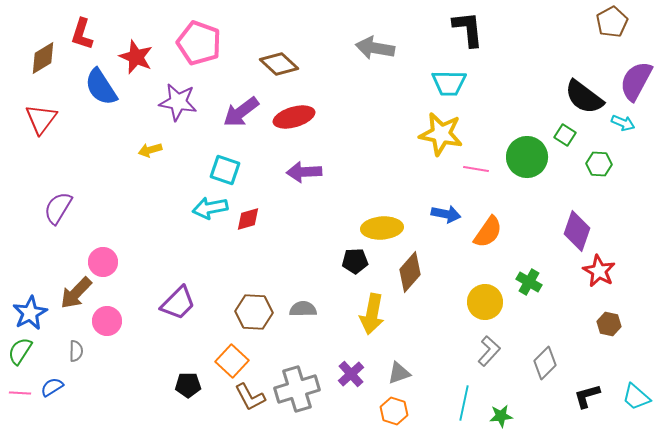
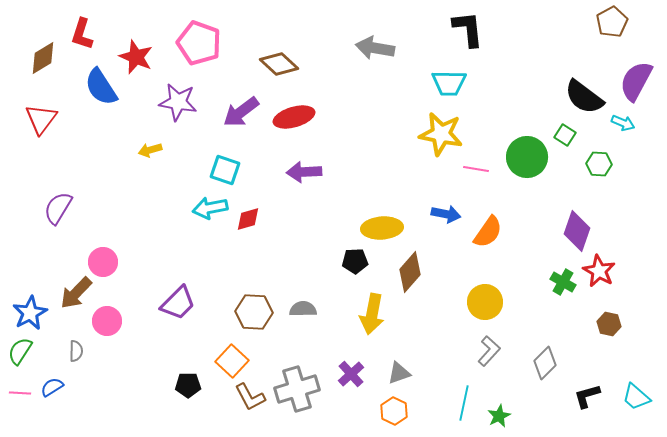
green cross at (529, 282): moved 34 px right
orange hexagon at (394, 411): rotated 8 degrees clockwise
green star at (501, 416): moved 2 px left; rotated 20 degrees counterclockwise
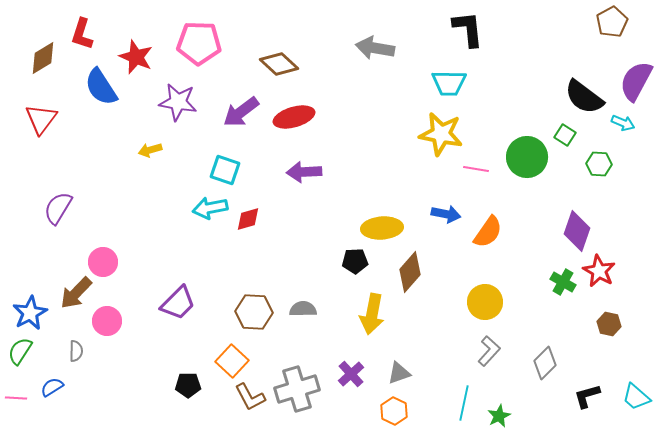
pink pentagon at (199, 43): rotated 18 degrees counterclockwise
pink line at (20, 393): moved 4 px left, 5 px down
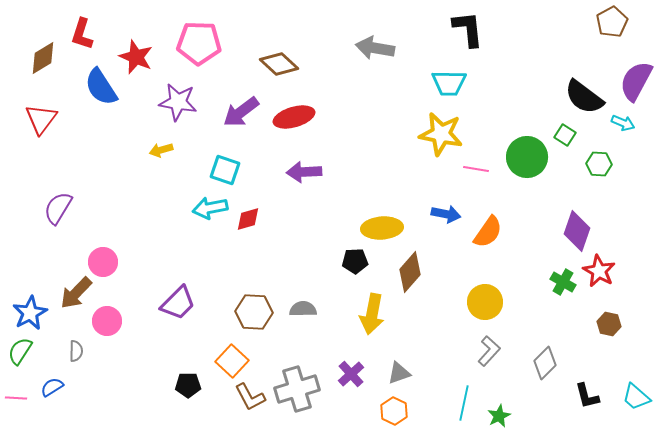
yellow arrow at (150, 150): moved 11 px right
black L-shape at (587, 396): rotated 88 degrees counterclockwise
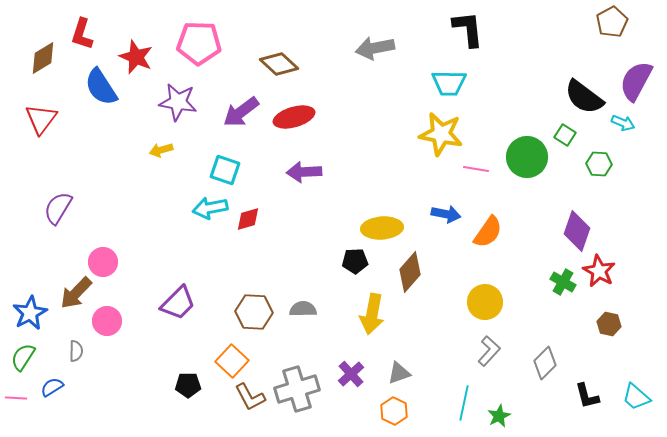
gray arrow at (375, 48): rotated 21 degrees counterclockwise
green semicircle at (20, 351): moved 3 px right, 6 px down
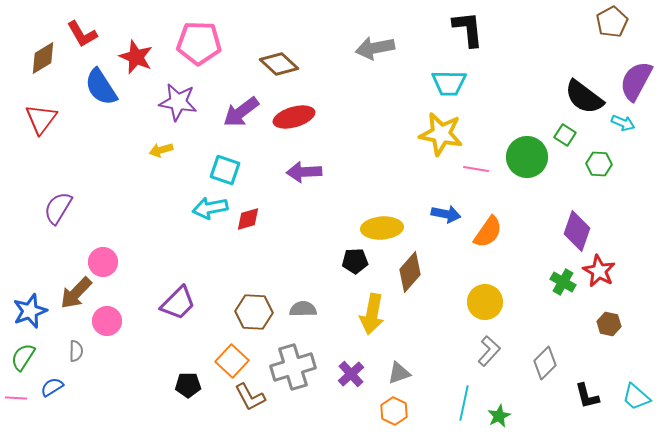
red L-shape at (82, 34): rotated 48 degrees counterclockwise
blue star at (30, 313): moved 2 px up; rotated 8 degrees clockwise
gray cross at (297, 389): moved 4 px left, 22 px up
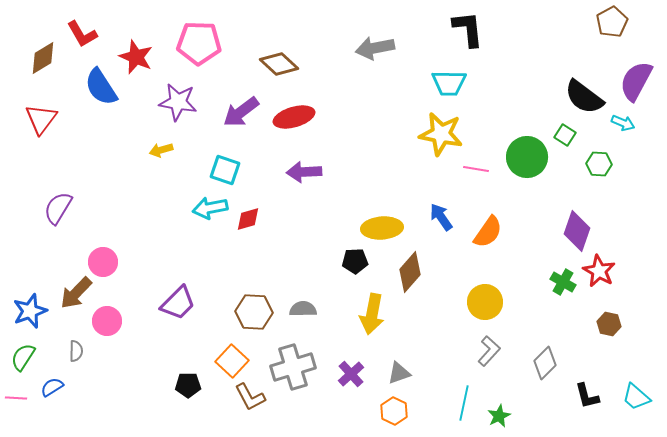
blue arrow at (446, 214): moved 5 px left, 3 px down; rotated 136 degrees counterclockwise
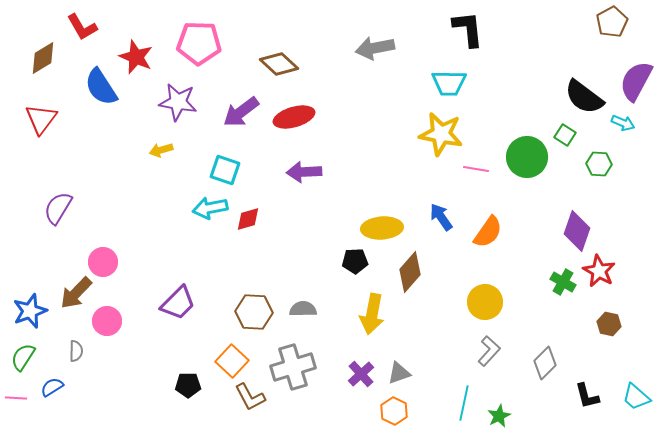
red L-shape at (82, 34): moved 7 px up
purple cross at (351, 374): moved 10 px right
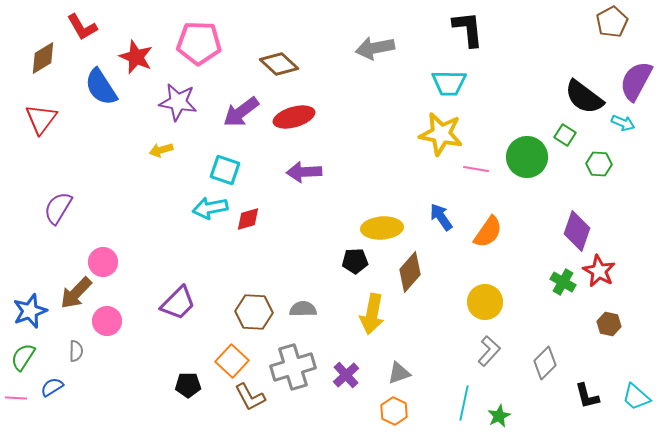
purple cross at (361, 374): moved 15 px left, 1 px down
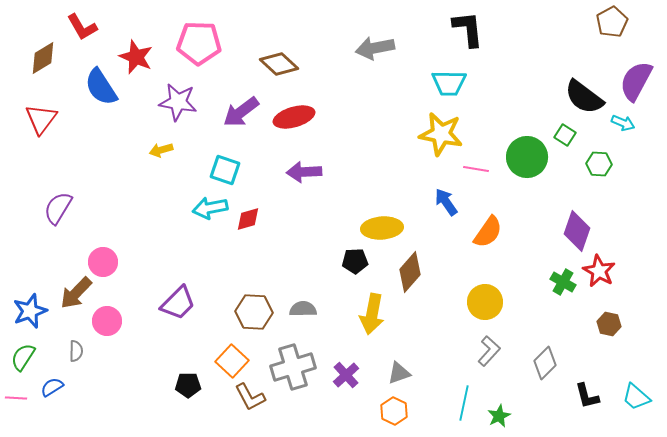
blue arrow at (441, 217): moved 5 px right, 15 px up
